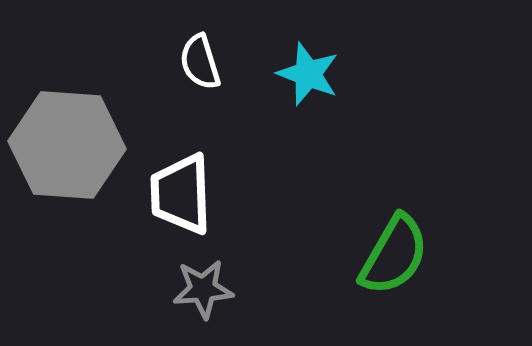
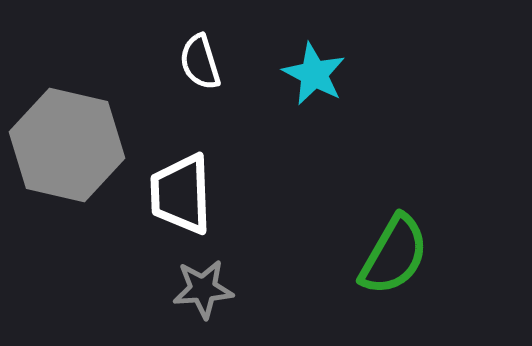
cyan star: moved 6 px right; rotated 6 degrees clockwise
gray hexagon: rotated 9 degrees clockwise
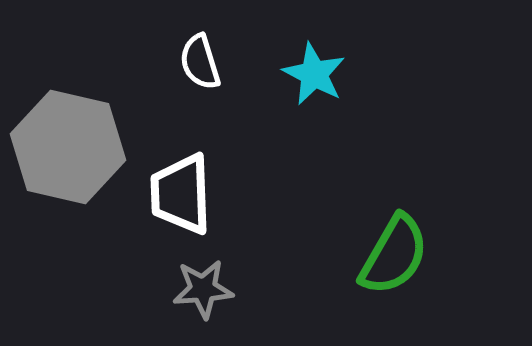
gray hexagon: moved 1 px right, 2 px down
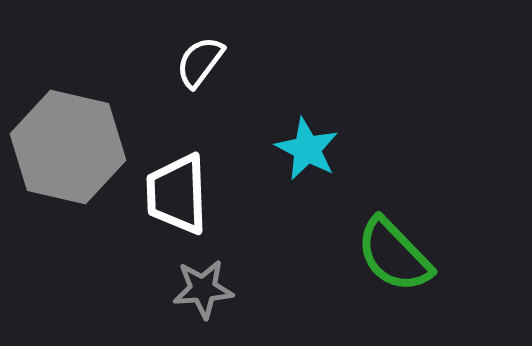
white semicircle: rotated 54 degrees clockwise
cyan star: moved 7 px left, 75 px down
white trapezoid: moved 4 px left
green semicircle: rotated 106 degrees clockwise
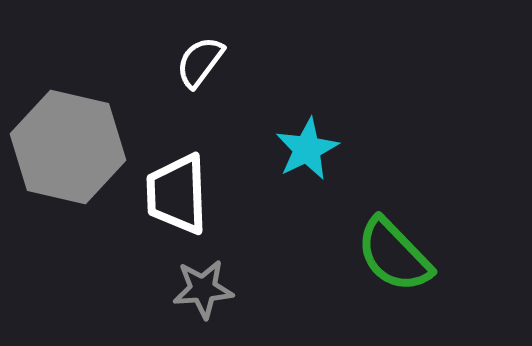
cyan star: rotated 18 degrees clockwise
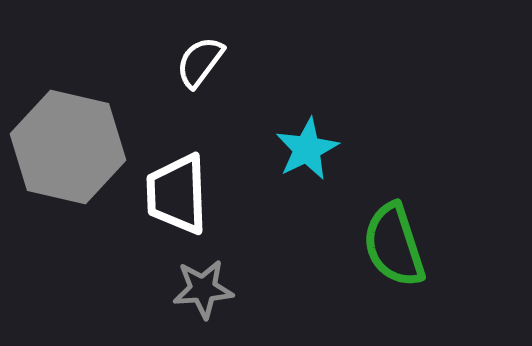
green semicircle: moved 10 px up; rotated 26 degrees clockwise
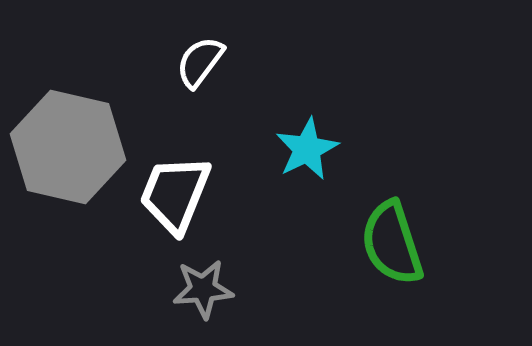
white trapezoid: moved 2 px left; rotated 24 degrees clockwise
green semicircle: moved 2 px left, 2 px up
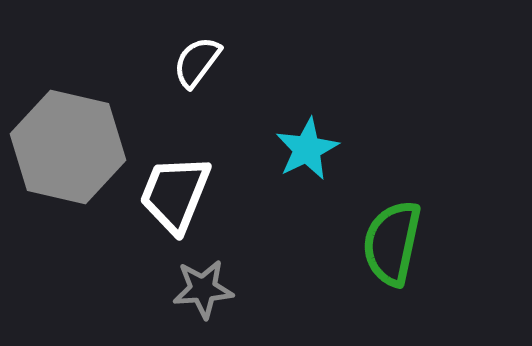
white semicircle: moved 3 px left
green semicircle: rotated 30 degrees clockwise
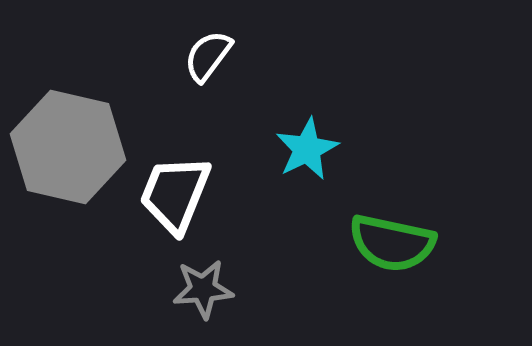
white semicircle: moved 11 px right, 6 px up
green semicircle: rotated 90 degrees counterclockwise
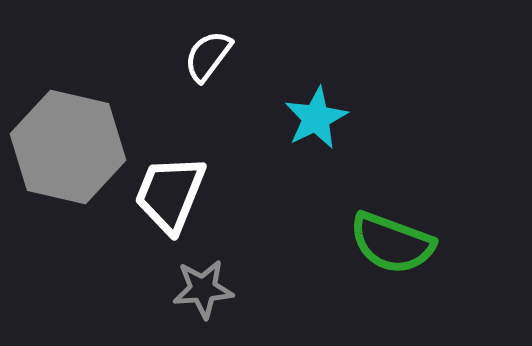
cyan star: moved 9 px right, 31 px up
white trapezoid: moved 5 px left
green semicircle: rotated 8 degrees clockwise
